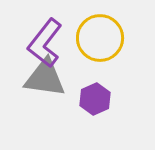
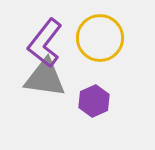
purple hexagon: moved 1 px left, 2 px down
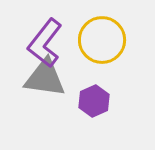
yellow circle: moved 2 px right, 2 px down
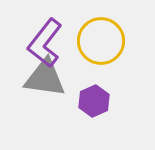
yellow circle: moved 1 px left, 1 px down
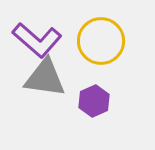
purple L-shape: moved 8 px left, 3 px up; rotated 87 degrees counterclockwise
